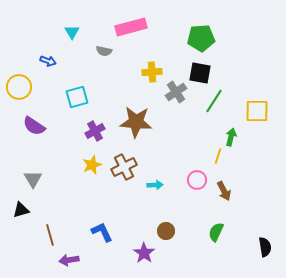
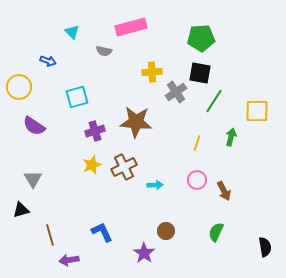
cyan triangle: rotated 14 degrees counterclockwise
purple cross: rotated 12 degrees clockwise
yellow line: moved 21 px left, 13 px up
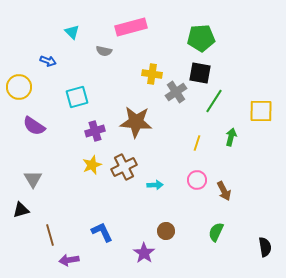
yellow cross: moved 2 px down; rotated 12 degrees clockwise
yellow square: moved 4 px right
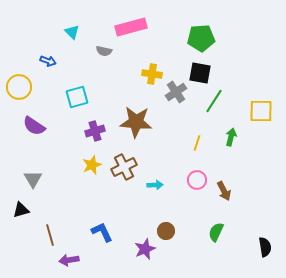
purple star: moved 1 px right, 4 px up; rotated 15 degrees clockwise
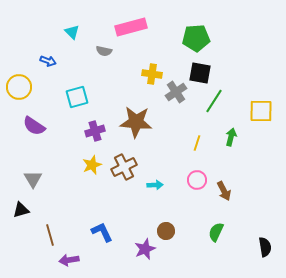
green pentagon: moved 5 px left
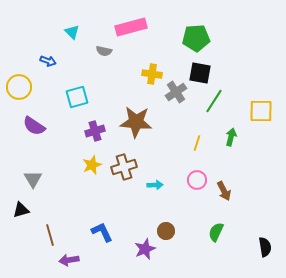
brown cross: rotated 10 degrees clockwise
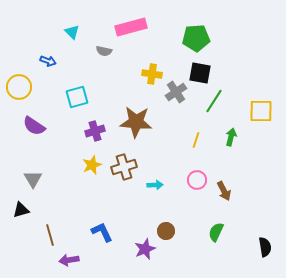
yellow line: moved 1 px left, 3 px up
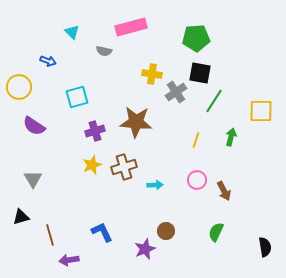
black triangle: moved 7 px down
